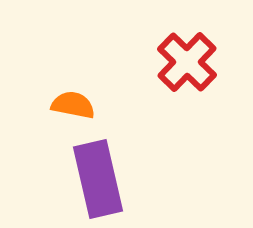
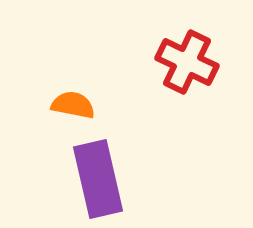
red cross: rotated 18 degrees counterclockwise
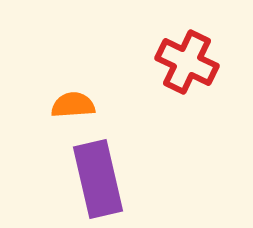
orange semicircle: rotated 15 degrees counterclockwise
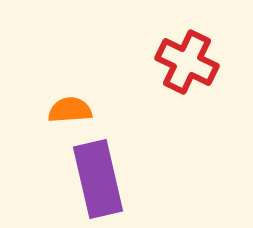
orange semicircle: moved 3 px left, 5 px down
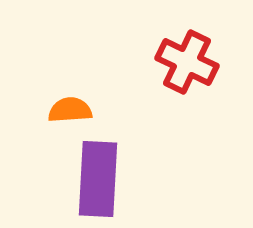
purple rectangle: rotated 16 degrees clockwise
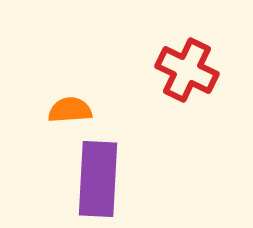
red cross: moved 8 px down
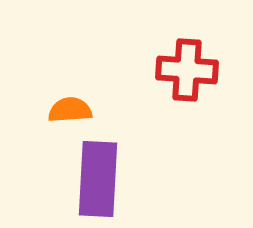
red cross: rotated 22 degrees counterclockwise
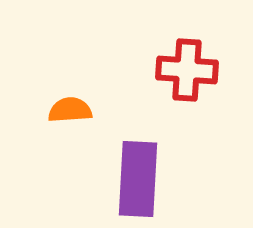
purple rectangle: moved 40 px right
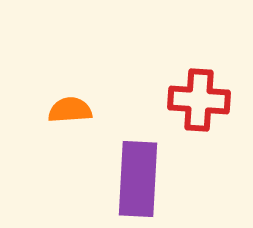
red cross: moved 12 px right, 30 px down
